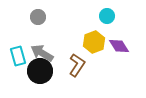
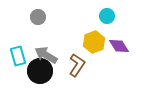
gray arrow: moved 4 px right, 2 px down
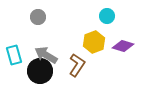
purple diamond: moved 4 px right; rotated 40 degrees counterclockwise
cyan rectangle: moved 4 px left, 1 px up
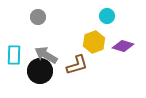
cyan rectangle: rotated 18 degrees clockwise
brown L-shape: rotated 40 degrees clockwise
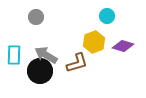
gray circle: moved 2 px left
brown L-shape: moved 2 px up
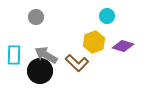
brown L-shape: rotated 60 degrees clockwise
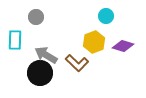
cyan circle: moved 1 px left
cyan rectangle: moved 1 px right, 15 px up
black circle: moved 2 px down
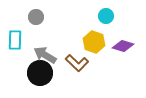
yellow hexagon: rotated 20 degrees counterclockwise
gray arrow: moved 1 px left
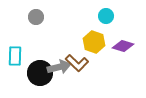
cyan rectangle: moved 16 px down
gray arrow: moved 14 px right, 12 px down; rotated 135 degrees clockwise
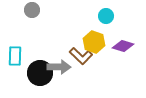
gray circle: moved 4 px left, 7 px up
brown L-shape: moved 4 px right, 7 px up
gray arrow: rotated 15 degrees clockwise
